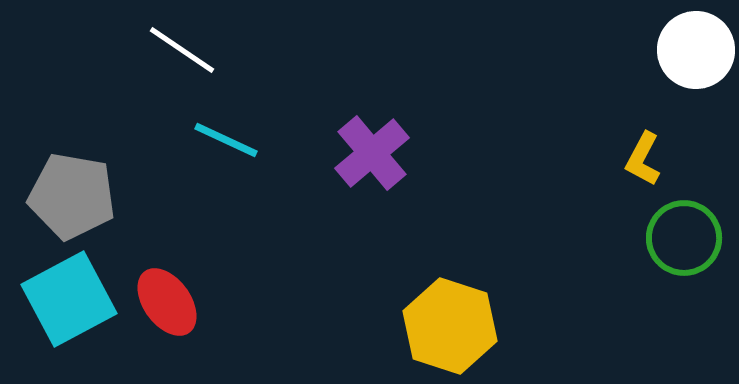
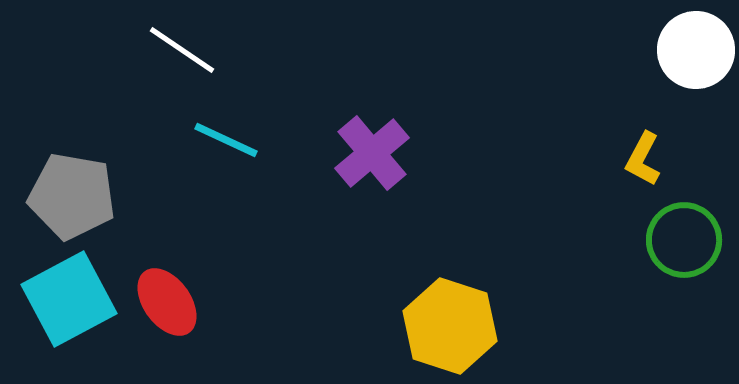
green circle: moved 2 px down
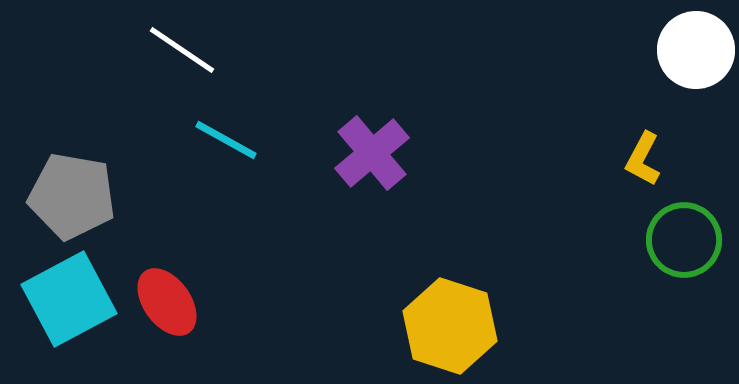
cyan line: rotated 4 degrees clockwise
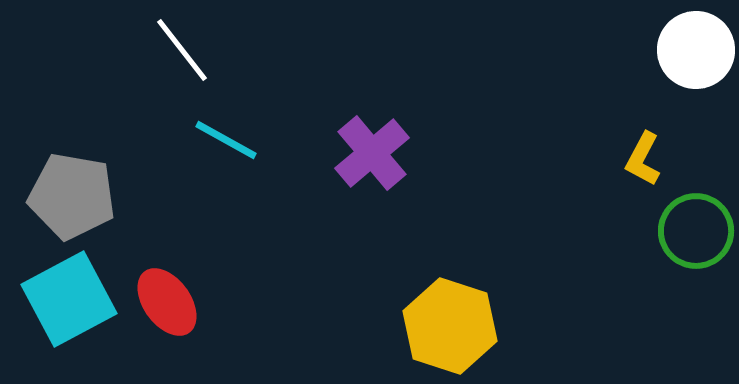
white line: rotated 18 degrees clockwise
green circle: moved 12 px right, 9 px up
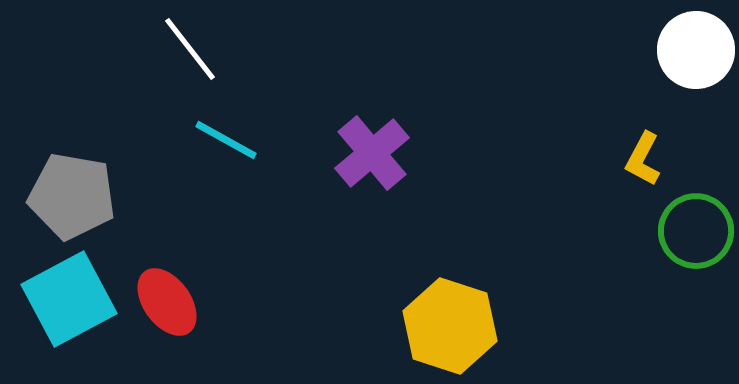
white line: moved 8 px right, 1 px up
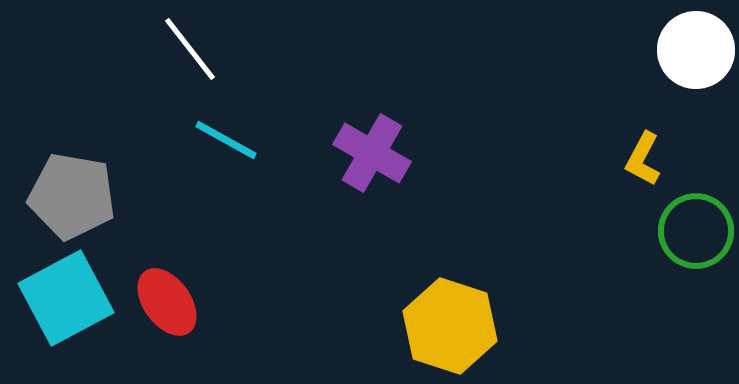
purple cross: rotated 20 degrees counterclockwise
cyan square: moved 3 px left, 1 px up
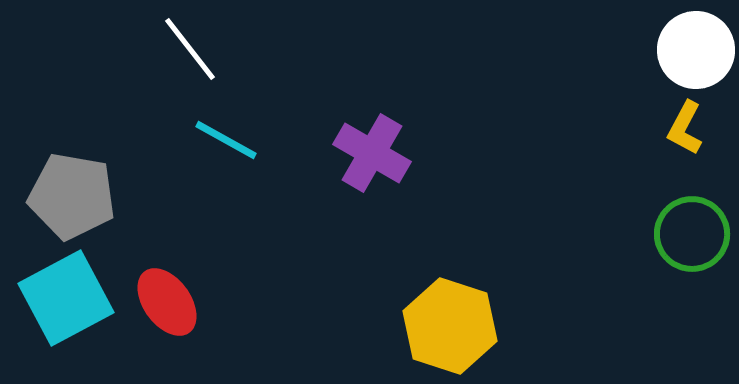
yellow L-shape: moved 42 px right, 31 px up
green circle: moved 4 px left, 3 px down
